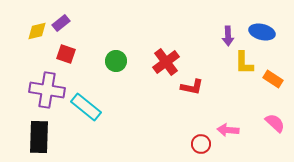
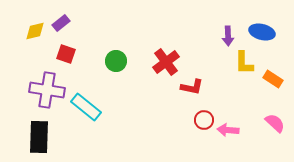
yellow diamond: moved 2 px left
red circle: moved 3 px right, 24 px up
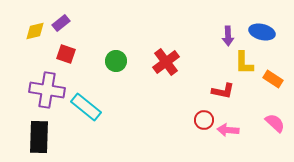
red L-shape: moved 31 px right, 4 px down
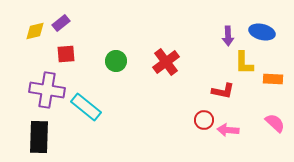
red square: rotated 24 degrees counterclockwise
orange rectangle: rotated 30 degrees counterclockwise
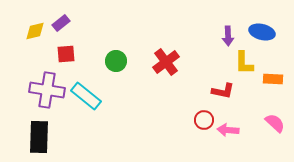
cyan rectangle: moved 11 px up
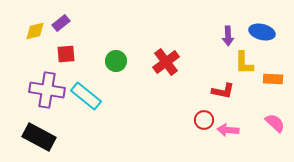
black rectangle: rotated 64 degrees counterclockwise
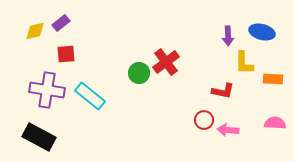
green circle: moved 23 px right, 12 px down
cyan rectangle: moved 4 px right
pink semicircle: rotated 40 degrees counterclockwise
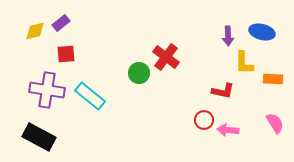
red cross: moved 5 px up; rotated 16 degrees counterclockwise
pink semicircle: rotated 55 degrees clockwise
